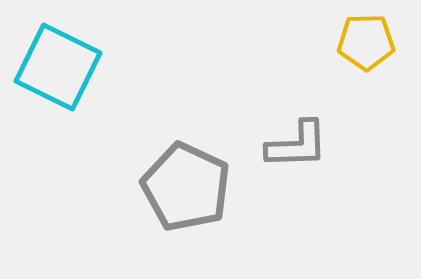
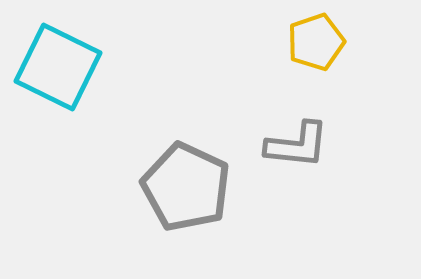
yellow pentagon: moved 50 px left; rotated 18 degrees counterclockwise
gray L-shape: rotated 8 degrees clockwise
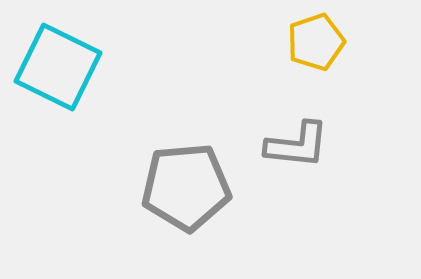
gray pentagon: rotated 30 degrees counterclockwise
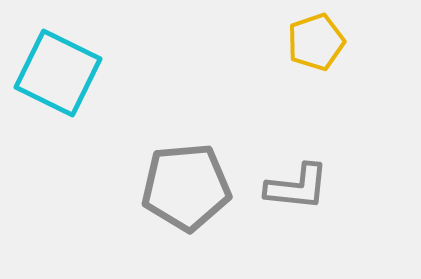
cyan square: moved 6 px down
gray L-shape: moved 42 px down
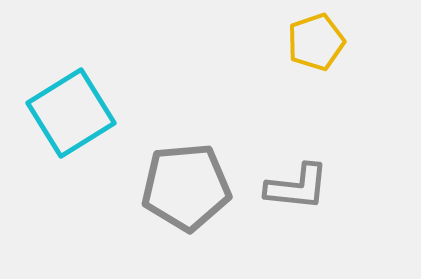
cyan square: moved 13 px right, 40 px down; rotated 32 degrees clockwise
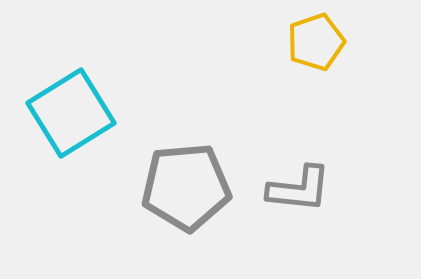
gray L-shape: moved 2 px right, 2 px down
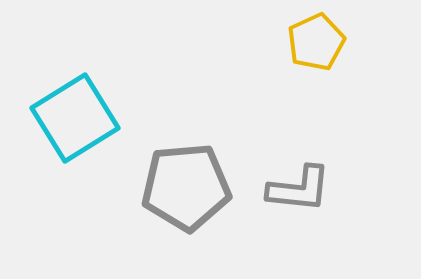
yellow pentagon: rotated 6 degrees counterclockwise
cyan square: moved 4 px right, 5 px down
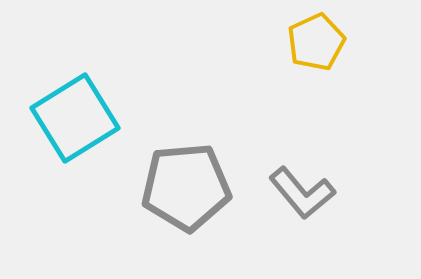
gray L-shape: moved 3 px right, 4 px down; rotated 44 degrees clockwise
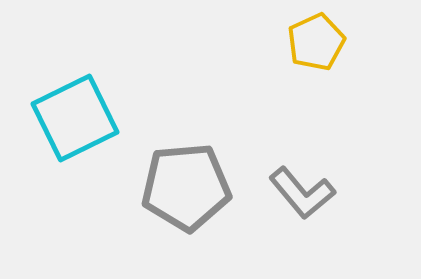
cyan square: rotated 6 degrees clockwise
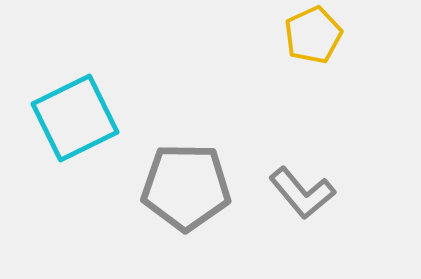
yellow pentagon: moved 3 px left, 7 px up
gray pentagon: rotated 6 degrees clockwise
